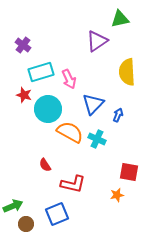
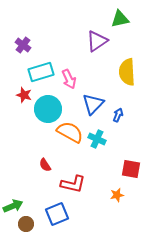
red square: moved 2 px right, 3 px up
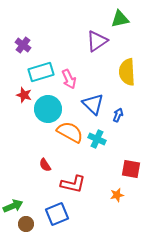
blue triangle: rotated 30 degrees counterclockwise
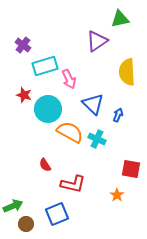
cyan rectangle: moved 4 px right, 6 px up
orange star: rotated 24 degrees counterclockwise
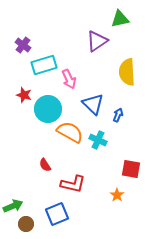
cyan rectangle: moved 1 px left, 1 px up
cyan cross: moved 1 px right, 1 px down
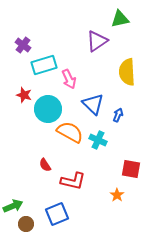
red L-shape: moved 3 px up
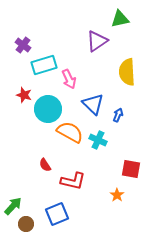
green arrow: rotated 24 degrees counterclockwise
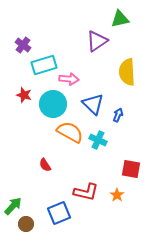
pink arrow: rotated 60 degrees counterclockwise
cyan circle: moved 5 px right, 5 px up
red L-shape: moved 13 px right, 11 px down
blue square: moved 2 px right, 1 px up
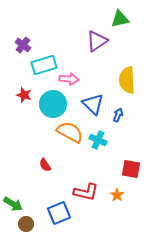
yellow semicircle: moved 8 px down
green arrow: moved 2 px up; rotated 78 degrees clockwise
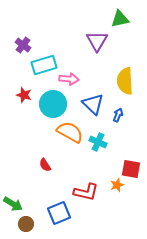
purple triangle: rotated 25 degrees counterclockwise
yellow semicircle: moved 2 px left, 1 px down
cyan cross: moved 2 px down
orange star: moved 10 px up; rotated 16 degrees clockwise
